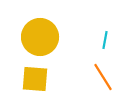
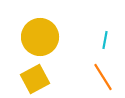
yellow square: rotated 32 degrees counterclockwise
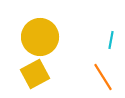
cyan line: moved 6 px right
yellow square: moved 5 px up
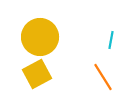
yellow square: moved 2 px right
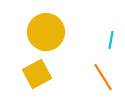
yellow circle: moved 6 px right, 5 px up
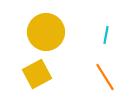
cyan line: moved 5 px left, 5 px up
orange line: moved 2 px right
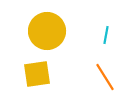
yellow circle: moved 1 px right, 1 px up
yellow square: rotated 20 degrees clockwise
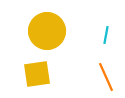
orange line: moved 1 px right; rotated 8 degrees clockwise
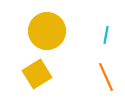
yellow square: rotated 24 degrees counterclockwise
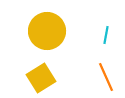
yellow square: moved 4 px right, 4 px down
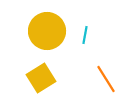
cyan line: moved 21 px left
orange line: moved 2 px down; rotated 8 degrees counterclockwise
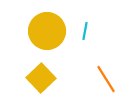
cyan line: moved 4 px up
yellow square: rotated 12 degrees counterclockwise
